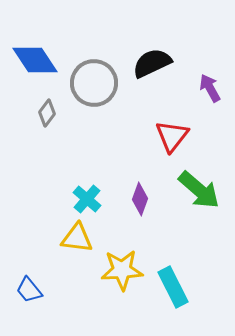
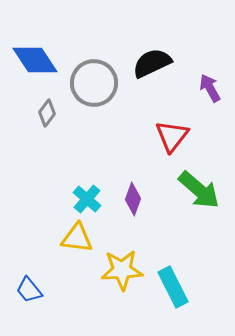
purple diamond: moved 7 px left
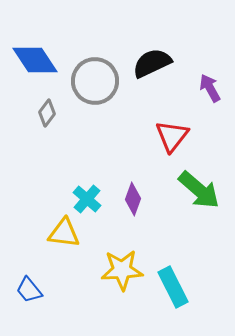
gray circle: moved 1 px right, 2 px up
yellow triangle: moved 13 px left, 5 px up
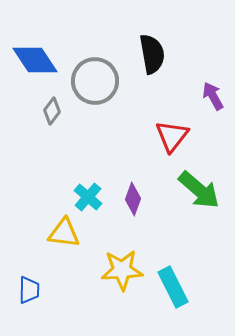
black semicircle: moved 9 px up; rotated 105 degrees clockwise
purple arrow: moved 3 px right, 8 px down
gray diamond: moved 5 px right, 2 px up
cyan cross: moved 1 px right, 2 px up
blue trapezoid: rotated 140 degrees counterclockwise
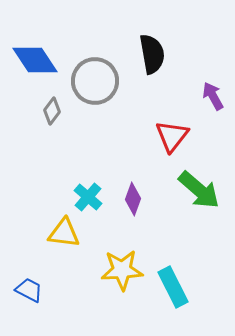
blue trapezoid: rotated 64 degrees counterclockwise
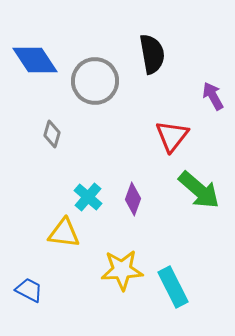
gray diamond: moved 23 px down; rotated 20 degrees counterclockwise
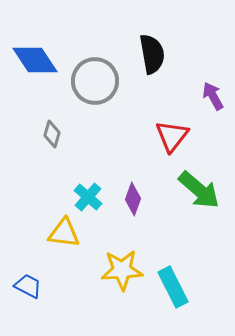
blue trapezoid: moved 1 px left, 4 px up
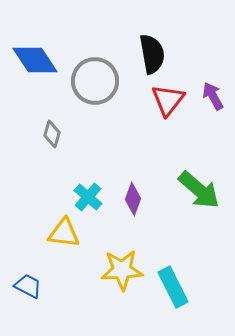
red triangle: moved 4 px left, 36 px up
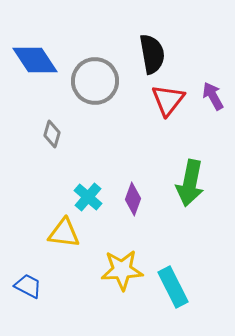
green arrow: moved 9 px left, 7 px up; rotated 60 degrees clockwise
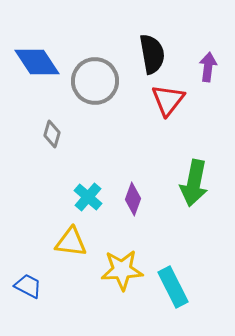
blue diamond: moved 2 px right, 2 px down
purple arrow: moved 5 px left, 29 px up; rotated 36 degrees clockwise
green arrow: moved 4 px right
yellow triangle: moved 7 px right, 9 px down
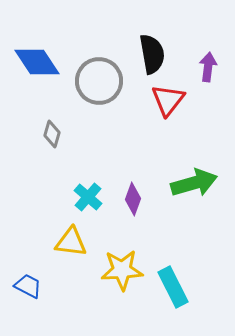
gray circle: moved 4 px right
green arrow: rotated 117 degrees counterclockwise
